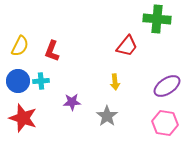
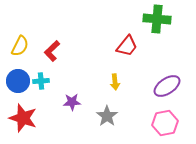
red L-shape: rotated 25 degrees clockwise
pink hexagon: rotated 20 degrees counterclockwise
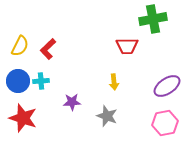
green cross: moved 4 px left; rotated 16 degrees counterclockwise
red trapezoid: rotated 50 degrees clockwise
red L-shape: moved 4 px left, 2 px up
yellow arrow: moved 1 px left
gray star: rotated 15 degrees counterclockwise
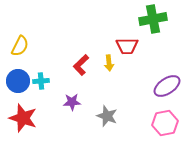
red L-shape: moved 33 px right, 16 px down
yellow arrow: moved 5 px left, 19 px up
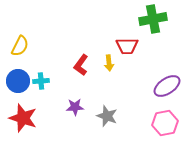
red L-shape: rotated 10 degrees counterclockwise
purple star: moved 3 px right, 5 px down
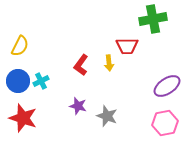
cyan cross: rotated 21 degrees counterclockwise
purple star: moved 3 px right, 1 px up; rotated 18 degrees clockwise
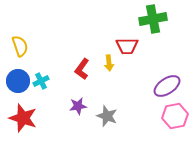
yellow semicircle: rotated 45 degrees counterclockwise
red L-shape: moved 1 px right, 4 px down
purple star: rotated 24 degrees counterclockwise
pink hexagon: moved 10 px right, 7 px up
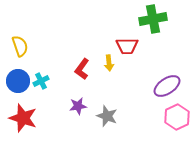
pink hexagon: moved 2 px right, 1 px down; rotated 15 degrees counterclockwise
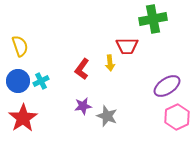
yellow arrow: moved 1 px right
purple star: moved 5 px right
red star: rotated 20 degrees clockwise
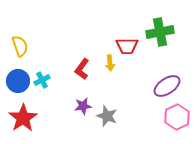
green cross: moved 7 px right, 13 px down
cyan cross: moved 1 px right, 1 px up
